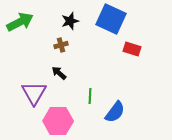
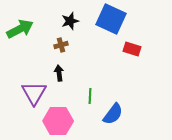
green arrow: moved 7 px down
black arrow: rotated 42 degrees clockwise
blue semicircle: moved 2 px left, 2 px down
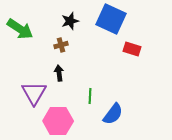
green arrow: rotated 60 degrees clockwise
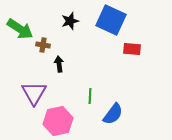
blue square: moved 1 px down
brown cross: moved 18 px left; rotated 24 degrees clockwise
red rectangle: rotated 12 degrees counterclockwise
black arrow: moved 9 px up
pink hexagon: rotated 12 degrees counterclockwise
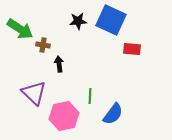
black star: moved 8 px right; rotated 12 degrees clockwise
purple triangle: rotated 16 degrees counterclockwise
pink hexagon: moved 6 px right, 5 px up
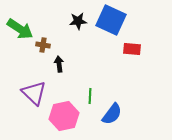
blue semicircle: moved 1 px left
